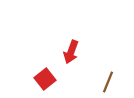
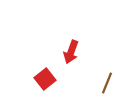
brown line: moved 1 px left, 1 px down
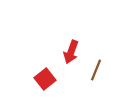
brown line: moved 11 px left, 13 px up
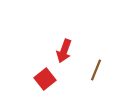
red arrow: moved 7 px left, 1 px up
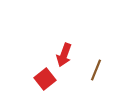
red arrow: moved 4 px down
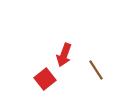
brown line: rotated 55 degrees counterclockwise
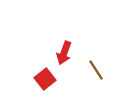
red arrow: moved 2 px up
